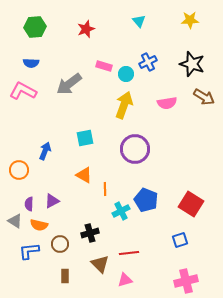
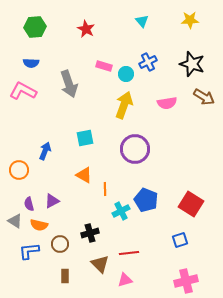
cyan triangle: moved 3 px right
red star: rotated 24 degrees counterclockwise
gray arrow: rotated 72 degrees counterclockwise
purple semicircle: rotated 16 degrees counterclockwise
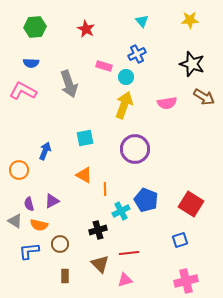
blue cross: moved 11 px left, 8 px up
cyan circle: moved 3 px down
black cross: moved 8 px right, 3 px up
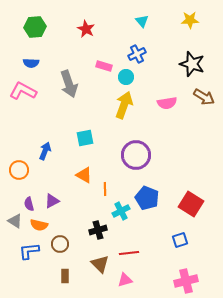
purple circle: moved 1 px right, 6 px down
blue pentagon: moved 1 px right, 2 px up
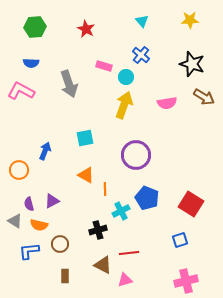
blue cross: moved 4 px right, 1 px down; rotated 24 degrees counterclockwise
pink L-shape: moved 2 px left
orange triangle: moved 2 px right
brown triangle: moved 3 px right, 1 px down; rotated 18 degrees counterclockwise
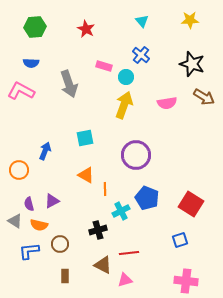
pink cross: rotated 20 degrees clockwise
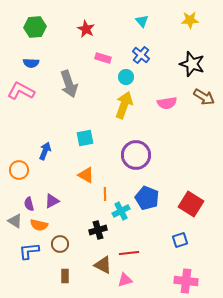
pink rectangle: moved 1 px left, 8 px up
orange line: moved 5 px down
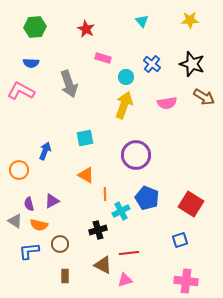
blue cross: moved 11 px right, 9 px down
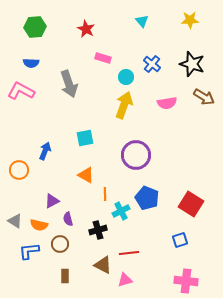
purple semicircle: moved 39 px right, 15 px down
